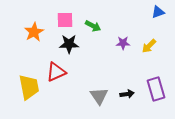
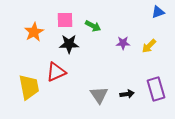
gray triangle: moved 1 px up
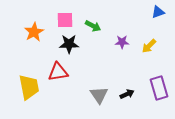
purple star: moved 1 px left, 1 px up
red triangle: moved 2 px right; rotated 15 degrees clockwise
purple rectangle: moved 3 px right, 1 px up
black arrow: rotated 16 degrees counterclockwise
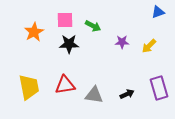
red triangle: moved 7 px right, 13 px down
gray triangle: moved 5 px left; rotated 48 degrees counterclockwise
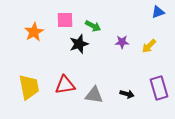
black star: moved 10 px right; rotated 18 degrees counterclockwise
black arrow: rotated 40 degrees clockwise
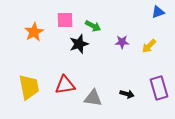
gray triangle: moved 1 px left, 3 px down
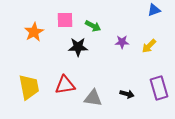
blue triangle: moved 4 px left, 2 px up
black star: moved 1 px left, 3 px down; rotated 18 degrees clockwise
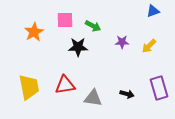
blue triangle: moved 1 px left, 1 px down
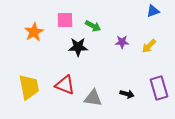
red triangle: rotated 30 degrees clockwise
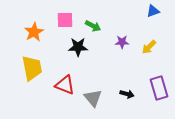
yellow arrow: moved 1 px down
yellow trapezoid: moved 3 px right, 19 px up
gray triangle: rotated 42 degrees clockwise
